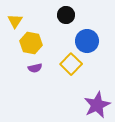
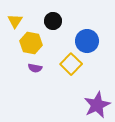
black circle: moved 13 px left, 6 px down
purple semicircle: rotated 24 degrees clockwise
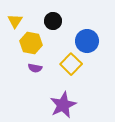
purple star: moved 34 px left
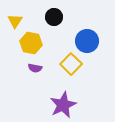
black circle: moved 1 px right, 4 px up
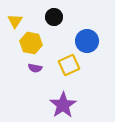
yellow square: moved 2 px left, 1 px down; rotated 20 degrees clockwise
purple star: rotated 8 degrees counterclockwise
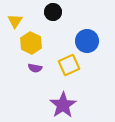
black circle: moved 1 px left, 5 px up
yellow hexagon: rotated 15 degrees clockwise
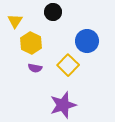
yellow square: moved 1 px left; rotated 20 degrees counterclockwise
purple star: rotated 16 degrees clockwise
